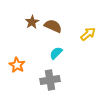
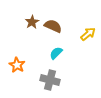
gray cross: rotated 24 degrees clockwise
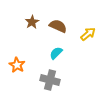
brown semicircle: moved 5 px right
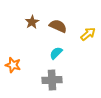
orange star: moved 4 px left; rotated 14 degrees counterclockwise
gray cross: moved 2 px right; rotated 18 degrees counterclockwise
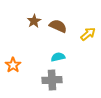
brown star: moved 2 px right, 1 px up
cyan semicircle: moved 2 px right, 4 px down; rotated 32 degrees clockwise
orange star: rotated 21 degrees clockwise
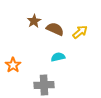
brown semicircle: moved 3 px left, 3 px down
yellow arrow: moved 8 px left, 2 px up
gray cross: moved 8 px left, 5 px down
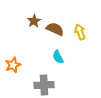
yellow arrow: rotated 70 degrees counterclockwise
cyan semicircle: rotated 104 degrees counterclockwise
orange star: rotated 14 degrees clockwise
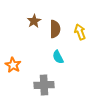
brown semicircle: rotated 66 degrees clockwise
orange star: rotated 21 degrees counterclockwise
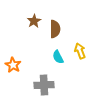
yellow arrow: moved 19 px down
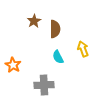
yellow arrow: moved 3 px right, 2 px up
